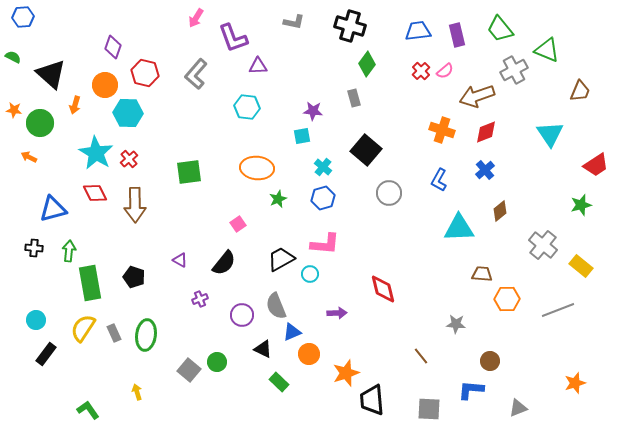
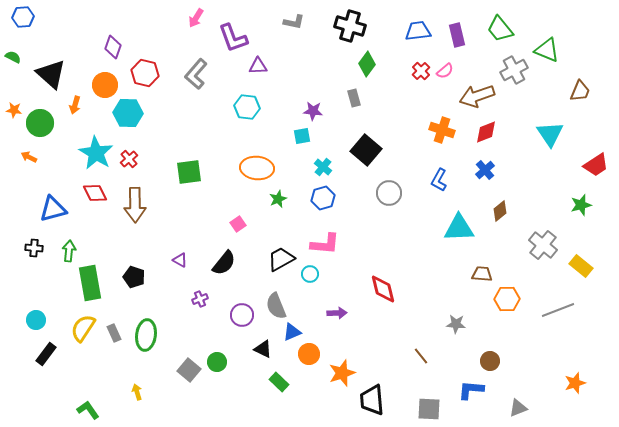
orange star at (346, 373): moved 4 px left
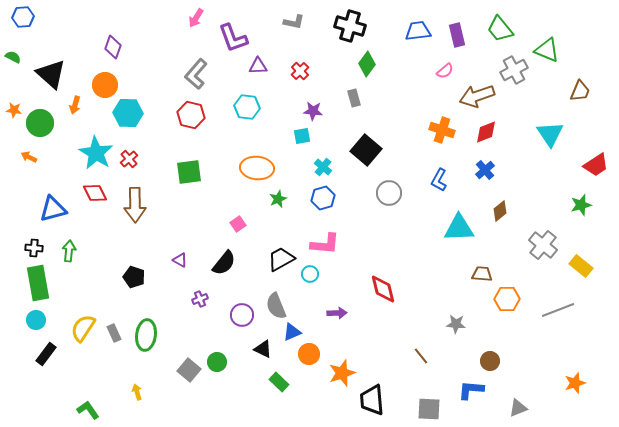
red cross at (421, 71): moved 121 px left
red hexagon at (145, 73): moved 46 px right, 42 px down
green rectangle at (90, 283): moved 52 px left
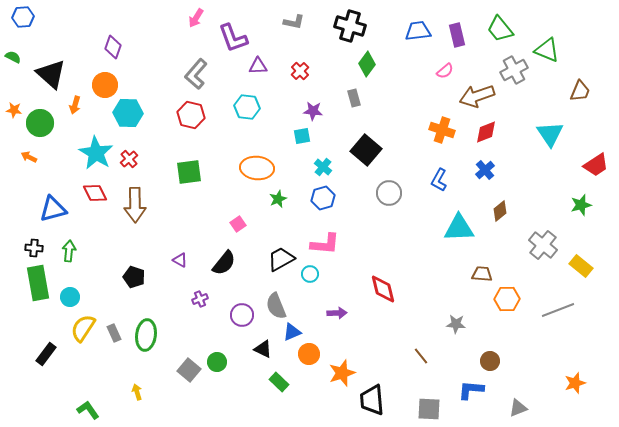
cyan circle at (36, 320): moved 34 px right, 23 px up
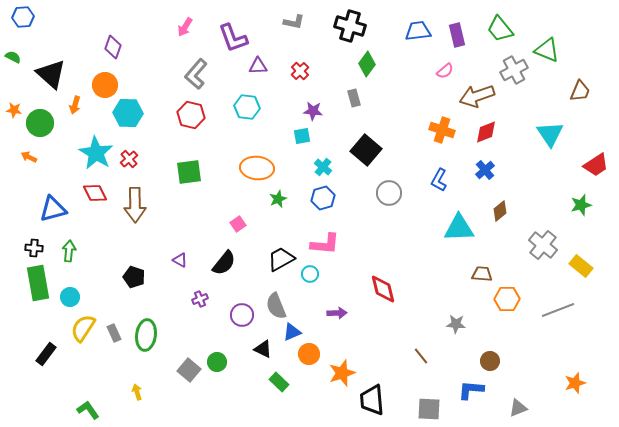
pink arrow at (196, 18): moved 11 px left, 9 px down
